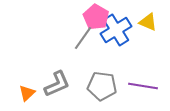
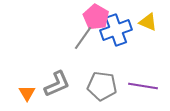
blue cross: rotated 12 degrees clockwise
orange triangle: rotated 18 degrees counterclockwise
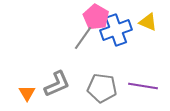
gray pentagon: moved 2 px down
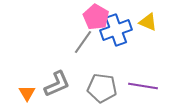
gray line: moved 4 px down
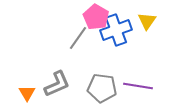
yellow triangle: moved 1 px left, 1 px up; rotated 42 degrees clockwise
gray line: moved 5 px left, 4 px up
purple line: moved 5 px left
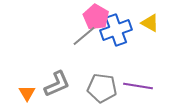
yellow triangle: moved 3 px right, 2 px down; rotated 36 degrees counterclockwise
gray line: moved 6 px right, 2 px up; rotated 15 degrees clockwise
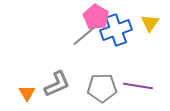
yellow triangle: rotated 36 degrees clockwise
gray pentagon: rotated 8 degrees counterclockwise
